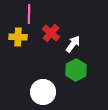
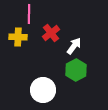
red cross: rotated 12 degrees clockwise
white arrow: moved 1 px right, 2 px down
white circle: moved 2 px up
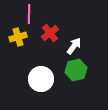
red cross: moved 1 px left
yellow cross: rotated 18 degrees counterclockwise
green hexagon: rotated 15 degrees clockwise
white circle: moved 2 px left, 11 px up
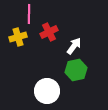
red cross: moved 1 px left, 1 px up; rotated 12 degrees clockwise
white circle: moved 6 px right, 12 px down
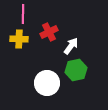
pink line: moved 6 px left
yellow cross: moved 1 px right, 2 px down; rotated 18 degrees clockwise
white arrow: moved 3 px left
white circle: moved 8 px up
